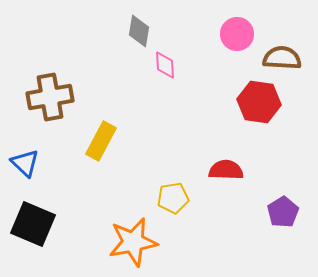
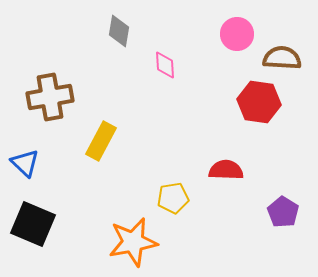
gray diamond: moved 20 px left
purple pentagon: rotated 8 degrees counterclockwise
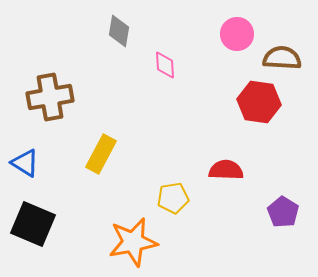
yellow rectangle: moved 13 px down
blue triangle: rotated 12 degrees counterclockwise
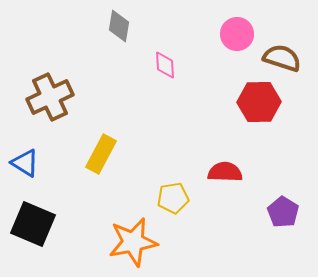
gray diamond: moved 5 px up
brown semicircle: rotated 15 degrees clockwise
brown cross: rotated 15 degrees counterclockwise
red hexagon: rotated 9 degrees counterclockwise
red semicircle: moved 1 px left, 2 px down
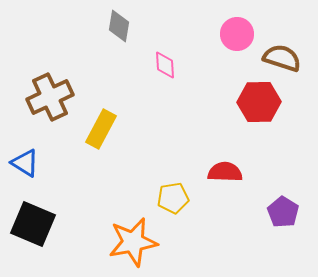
yellow rectangle: moved 25 px up
